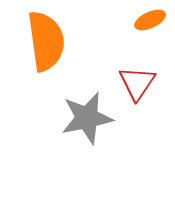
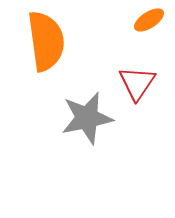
orange ellipse: moved 1 px left; rotated 8 degrees counterclockwise
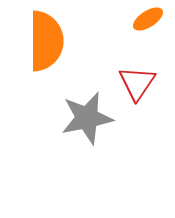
orange ellipse: moved 1 px left, 1 px up
orange semicircle: rotated 8 degrees clockwise
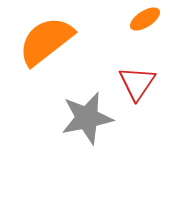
orange ellipse: moved 3 px left
orange semicircle: rotated 128 degrees counterclockwise
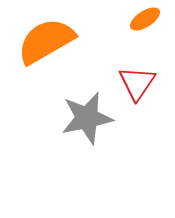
orange semicircle: rotated 8 degrees clockwise
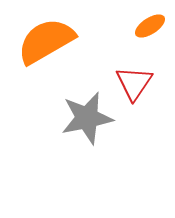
orange ellipse: moved 5 px right, 7 px down
red triangle: moved 3 px left
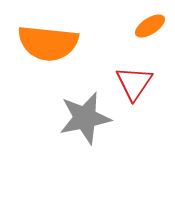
orange semicircle: moved 2 px right, 2 px down; rotated 144 degrees counterclockwise
gray star: moved 2 px left
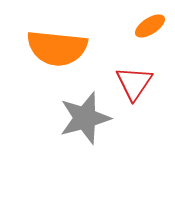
orange semicircle: moved 9 px right, 5 px down
gray star: rotated 4 degrees counterclockwise
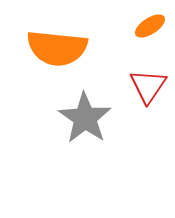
red triangle: moved 14 px right, 3 px down
gray star: rotated 22 degrees counterclockwise
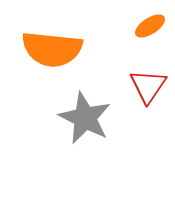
orange semicircle: moved 5 px left, 1 px down
gray star: rotated 8 degrees counterclockwise
